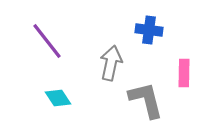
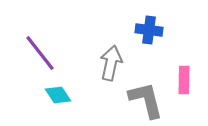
purple line: moved 7 px left, 12 px down
pink rectangle: moved 7 px down
cyan diamond: moved 3 px up
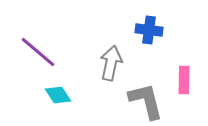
purple line: moved 2 px left, 1 px up; rotated 12 degrees counterclockwise
gray L-shape: moved 1 px down
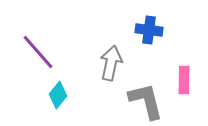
purple line: rotated 9 degrees clockwise
cyan diamond: rotated 72 degrees clockwise
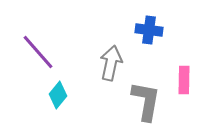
gray L-shape: rotated 24 degrees clockwise
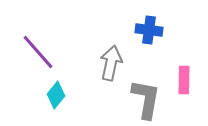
cyan diamond: moved 2 px left
gray L-shape: moved 2 px up
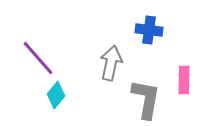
purple line: moved 6 px down
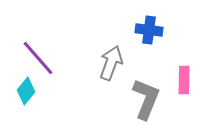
gray arrow: rotated 8 degrees clockwise
cyan diamond: moved 30 px left, 4 px up
gray L-shape: rotated 12 degrees clockwise
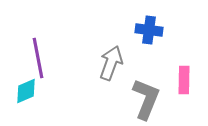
purple line: rotated 30 degrees clockwise
cyan diamond: rotated 28 degrees clockwise
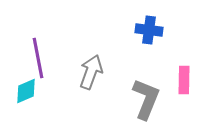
gray arrow: moved 20 px left, 9 px down
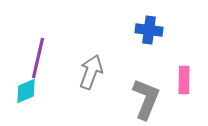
purple line: rotated 24 degrees clockwise
